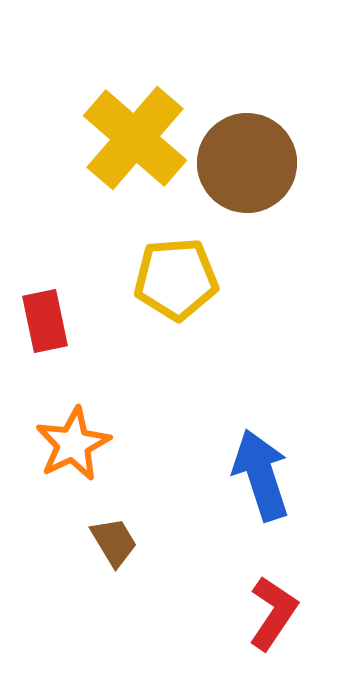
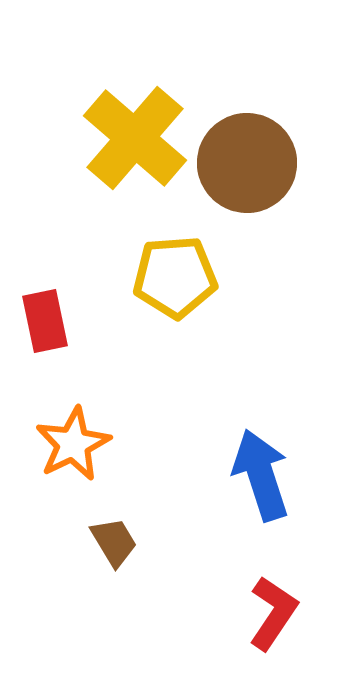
yellow pentagon: moved 1 px left, 2 px up
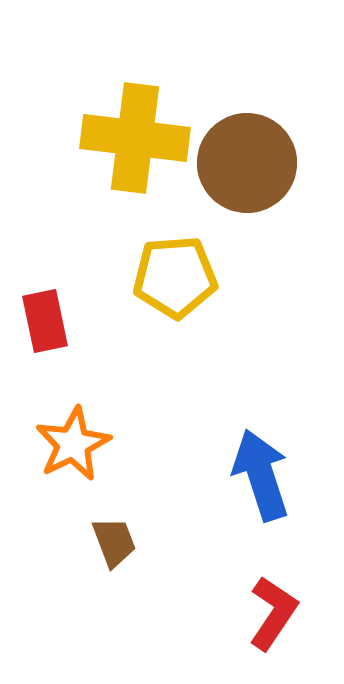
yellow cross: rotated 34 degrees counterclockwise
brown trapezoid: rotated 10 degrees clockwise
